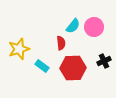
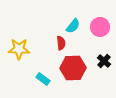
pink circle: moved 6 px right
yellow star: rotated 20 degrees clockwise
black cross: rotated 24 degrees counterclockwise
cyan rectangle: moved 1 px right, 13 px down
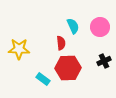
cyan semicircle: rotated 63 degrees counterclockwise
black cross: rotated 24 degrees clockwise
red hexagon: moved 5 px left
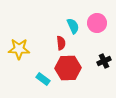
pink circle: moved 3 px left, 4 px up
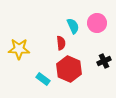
red hexagon: moved 1 px right, 1 px down; rotated 25 degrees clockwise
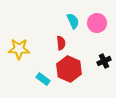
cyan semicircle: moved 5 px up
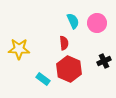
red semicircle: moved 3 px right
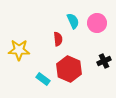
red semicircle: moved 6 px left, 4 px up
yellow star: moved 1 px down
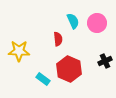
yellow star: moved 1 px down
black cross: moved 1 px right
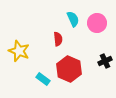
cyan semicircle: moved 2 px up
yellow star: rotated 20 degrees clockwise
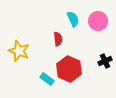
pink circle: moved 1 px right, 2 px up
cyan rectangle: moved 4 px right
